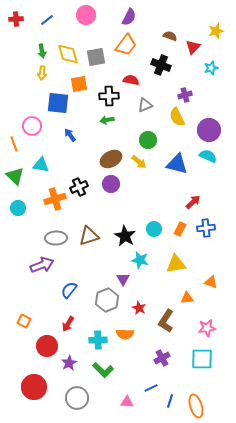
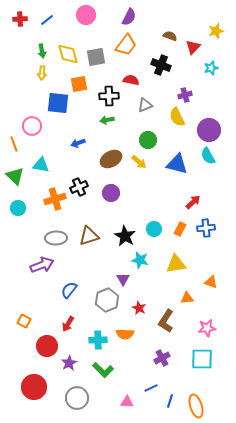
red cross at (16, 19): moved 4 px right
blue arrow at (70, 135): moved 8 px right, 8 px down; rotated 72 degrees counterclockwise
cyan semicircle at (208, 156): rotated 144 degrees counterclockwise
purple circle at (111, 184): moved 9 px down
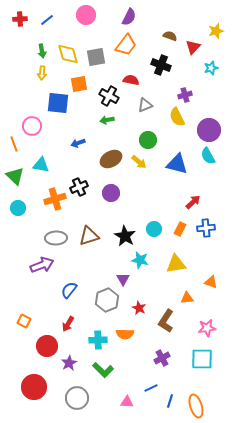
black cross at (109, 96): rotated 30 degrees clockwise
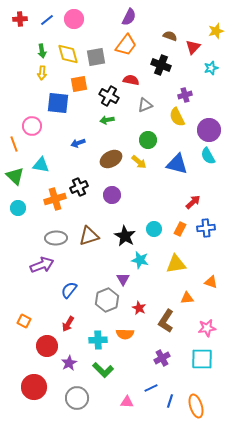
pink circle at (86, 15): moved 12 px left, 4 px down
purple circle at (111, 193): moved 1 px right, 2 px down
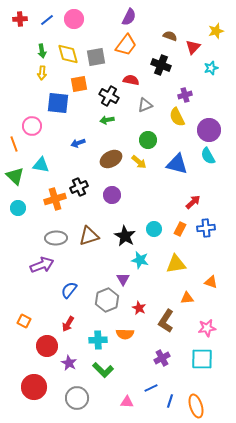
purple star at (69, 363): rotated 14 degrees counterclockwise
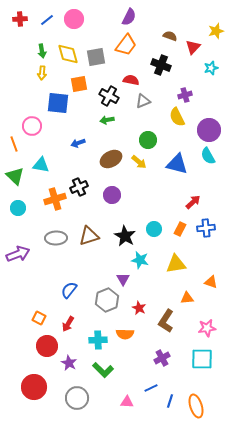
gray triangle at (145, 105): moved 2 px left, 4 px up
purple arrow at (42, 265): moved 24 px left, 11 px up
orange square at (24, 321): moved 15 px right, 3 px up
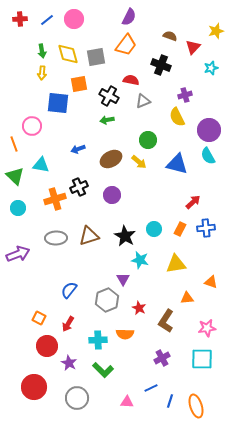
blue arrow at (78, 143): moved 6 px down
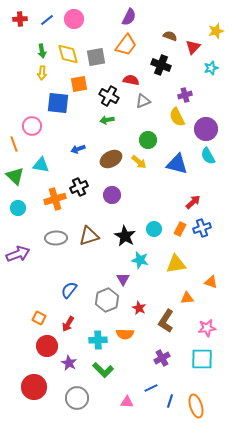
purple circle at (209, 130): moved 3 px left, 1 px up
blue cross at (206, 228): moved 4 px left; rotated 12 degrees counterclockwise
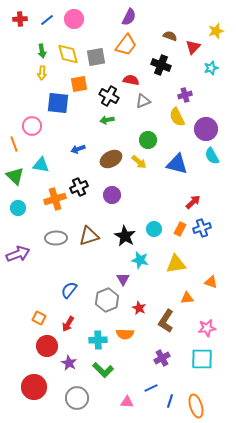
cyan semicircle at (208, 156): moved 4 px right
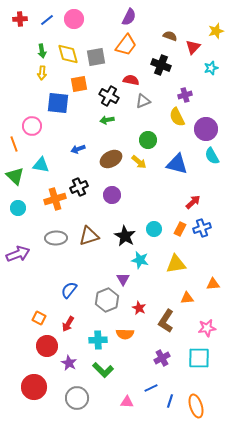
orange triangle at (211, 282): moved 2 px right, 2 px down; rotated 24 degrees counterclockwise
cyan square at (202, 359): moved 3 px left, 1 px up
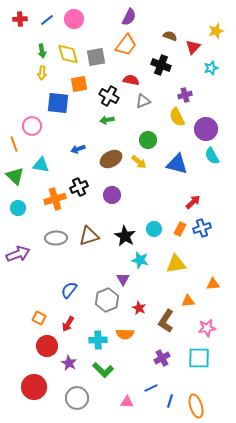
orange triangle at (187, 298): moved 1 px right, 3 px down
